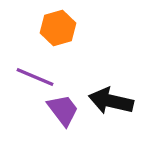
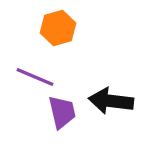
black arrow: rotated 6 degrees counterclockwise
purple trapezoid: moved 1 px left, 2 px down; rotated 24 degrees clockwise
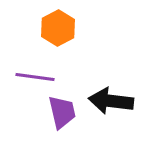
orange hexagon: rotated 12 degrees counterclockwise
purple line: rotated 15 degrees counterclockwise
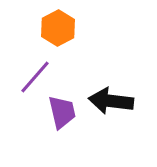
purple line: rotated 57 degrees counterclockwise
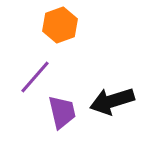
orange hexagon: moved 2 px right, 3 px up; rotated 8 degrees clockwise
black arrow: moved 1 px right; rotated 24 degrees counterclockwise
